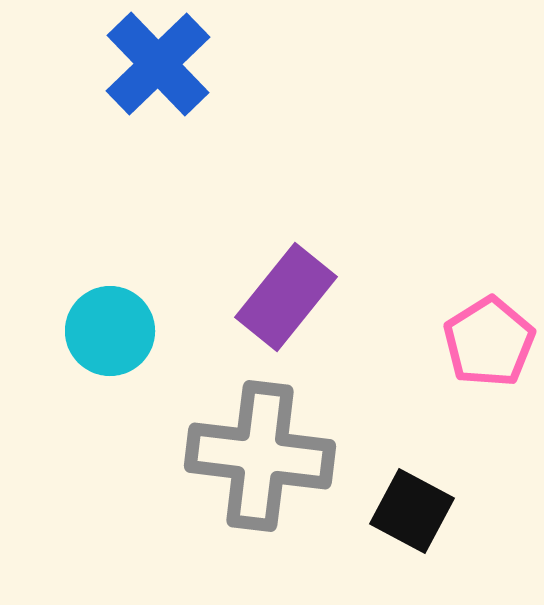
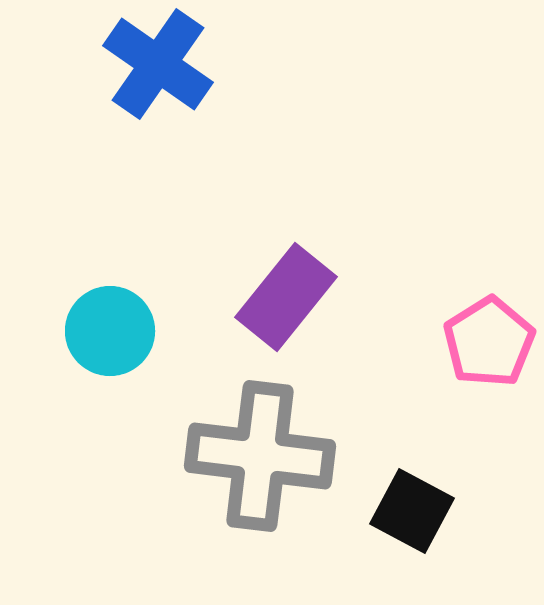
blue cross: rotated 11 degrees counterclockwise
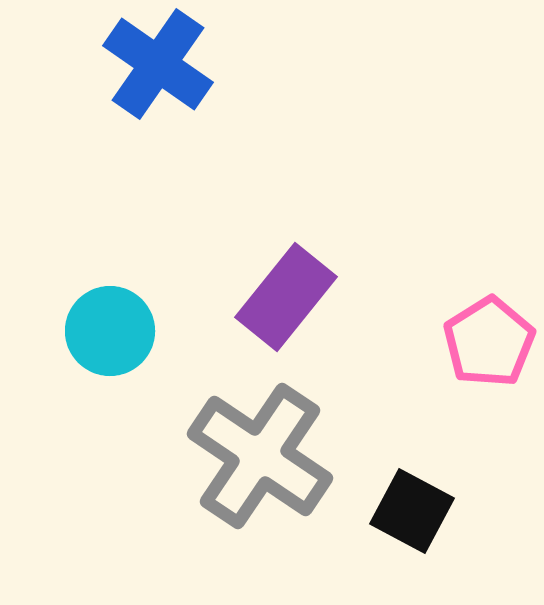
gray cross: rotated 27 degrees clockwise
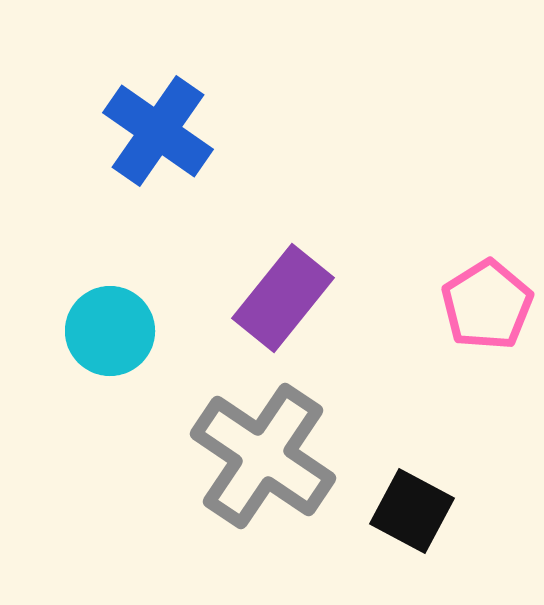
blue cross: moved 67 px down
purple rectangle: moved 3 px left, 1 px down
pink pentagon: moved 2 px left, 37 px up
gray cross: moved 3 px right
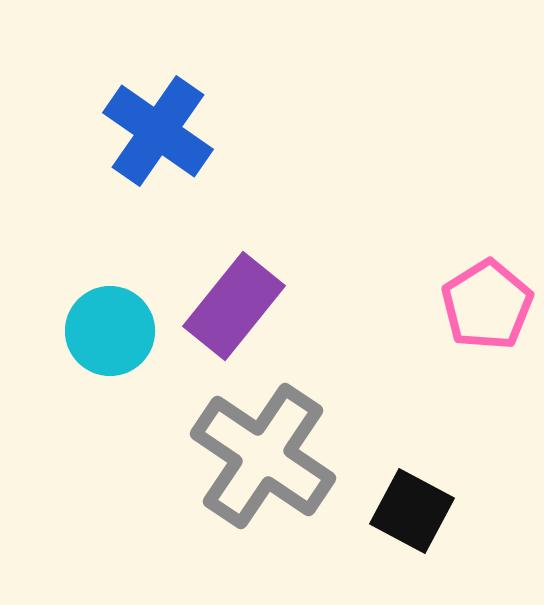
purple rectangle: moved 49 px left, 8 px down
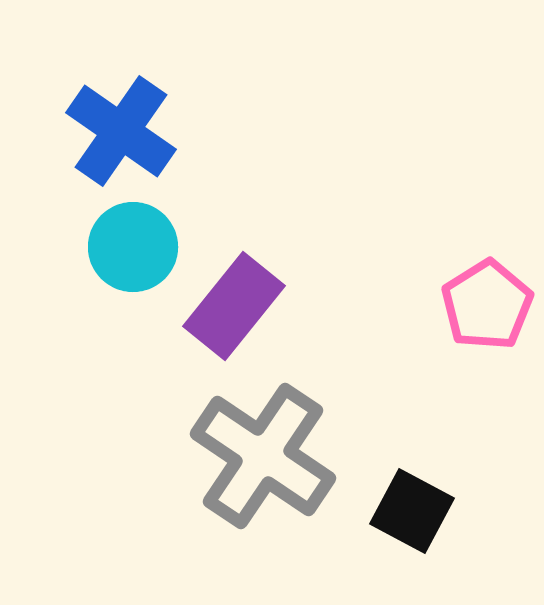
blue cross: moved 37 px left
cyan circle: moved 23 px right, 84 px up
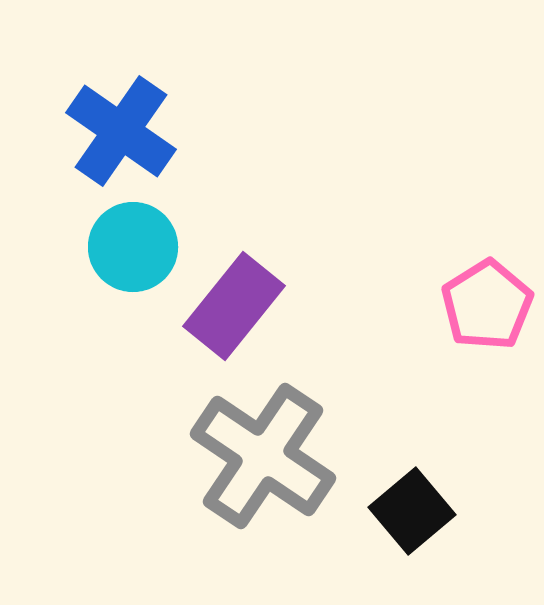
black square: rotated 22 degrees clockwise
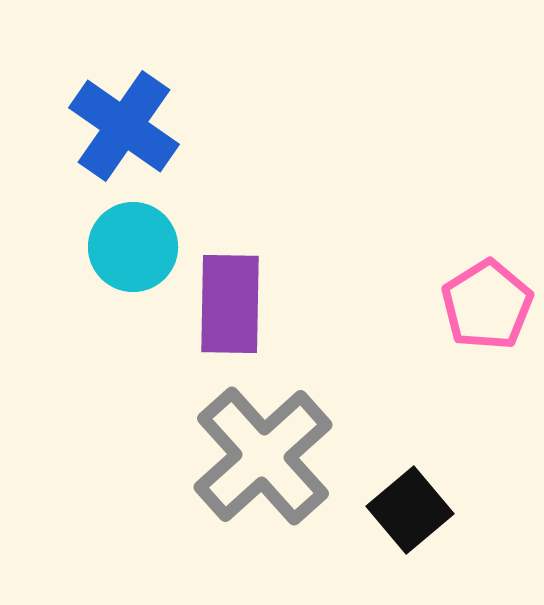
blue cross: moved 3 px right, 5 px up
purple rectangle: moved 4 px left, 2 px up; rotated 38 degrees counterclockwise
gray cross: rotated 14 degrees clockwise
black square: moved 2 px left, 1 px up
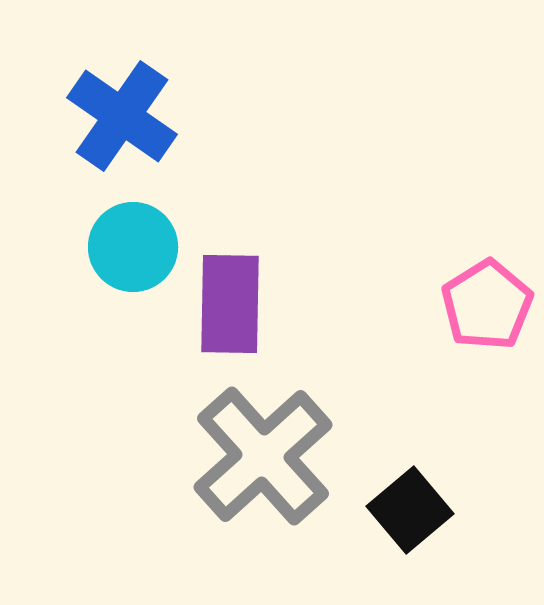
blue cross: moved 2 px left, 10 px up
